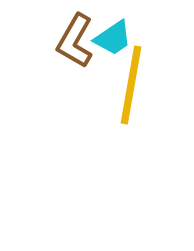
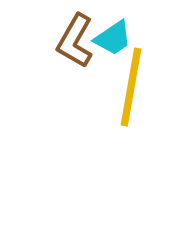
yellow line: moved 2 px down
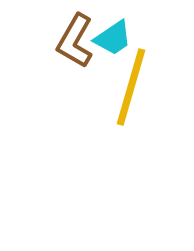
yellow line: rotated 6 degrees clockwise
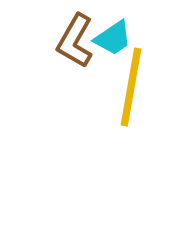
yellow line: rotated 6 degrees counterclockwise
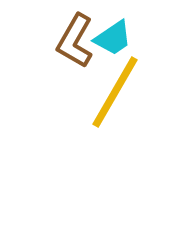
yellow line: moved 16 px left, 5 px down; rotated 20 degrees clockwise
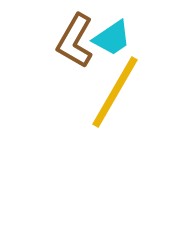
cyan trapezoid: moved 1 px left
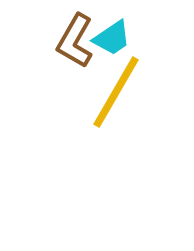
yellow line: moved 1 px right
